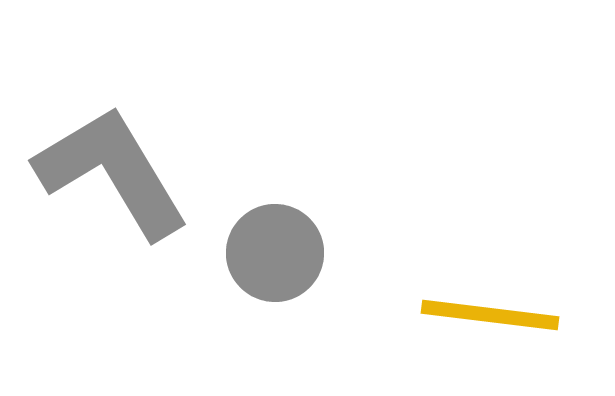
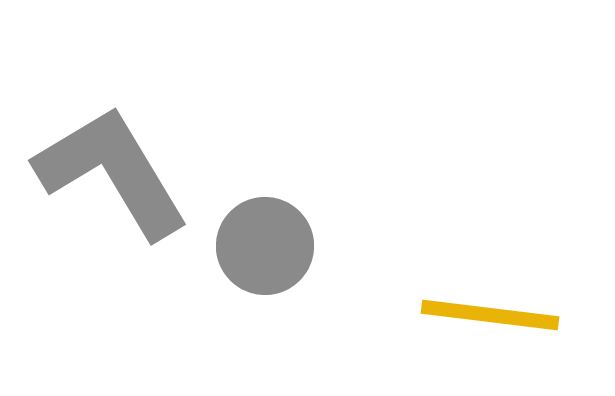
gray circle: moved 10 px left, 7 px up
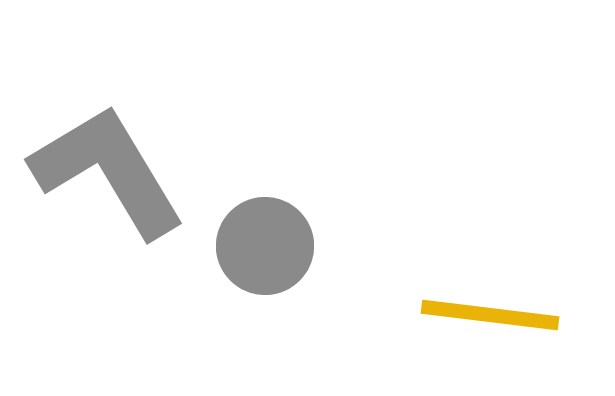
gray L-shape: moved 4 px left, 1 px up
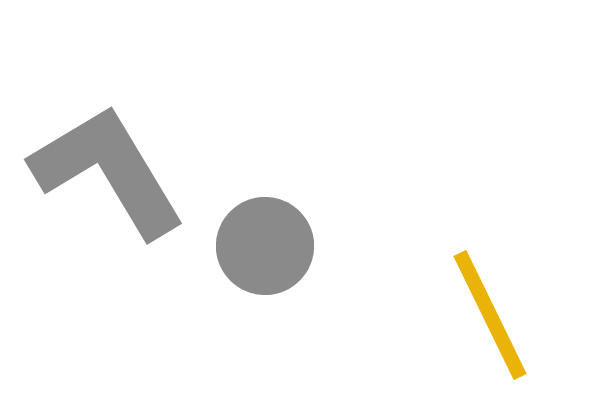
yellow line: rotated 57 degrees clockwise
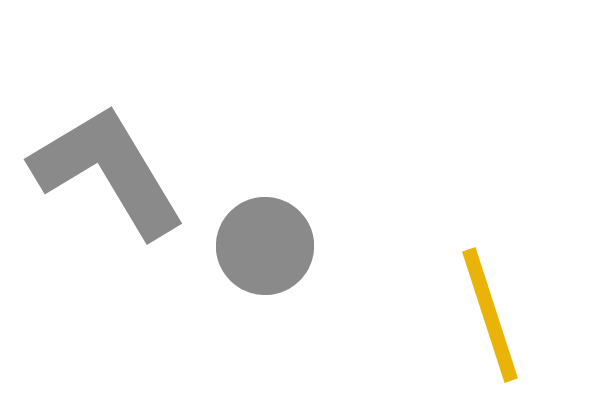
yellow line: rotated 8 degrees clockwise
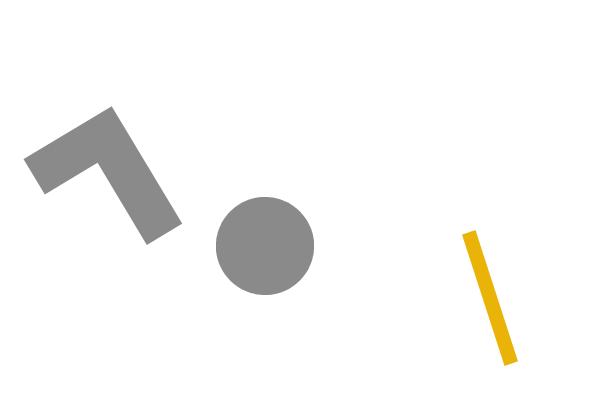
yellow line: moved 17 px up
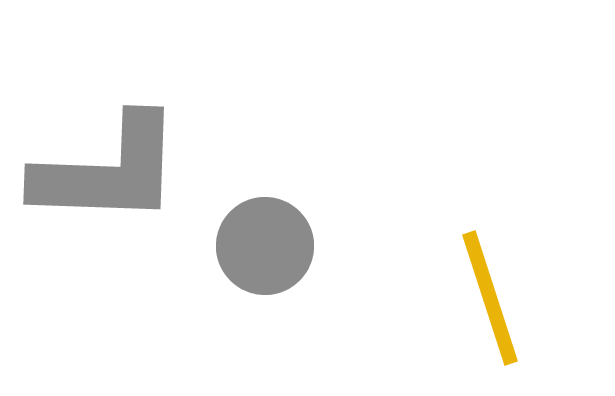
gray L-shape: rotated 123 degrees clockwise
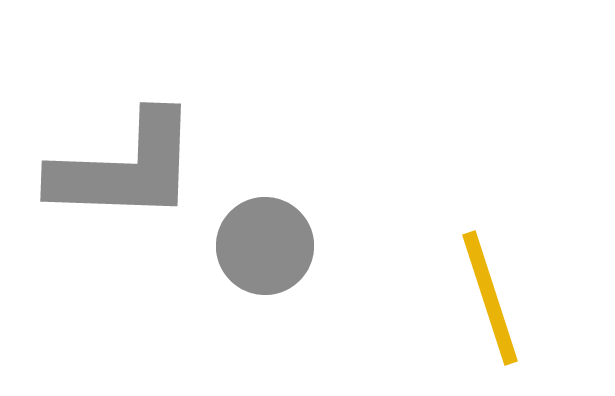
gray L-shape: moved 17 px right, 3 px up
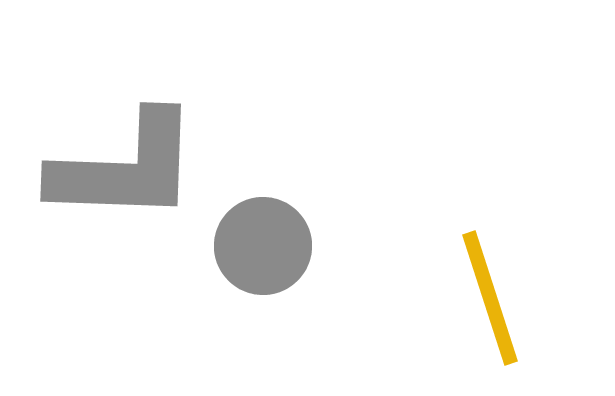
gray circle: moved 2 px left
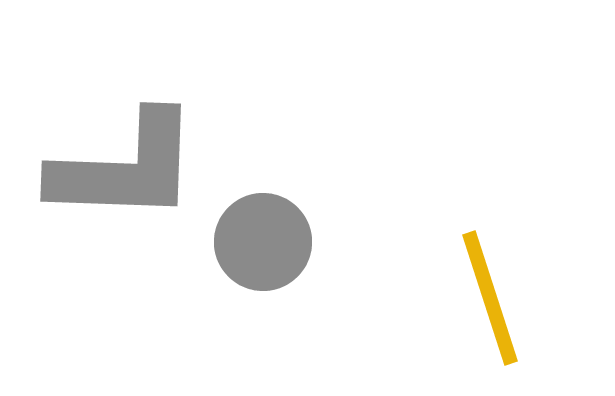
gray circle: moved 4 px up
